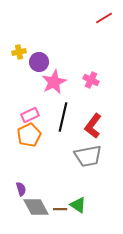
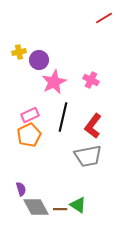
purple circle: moved 2 px up
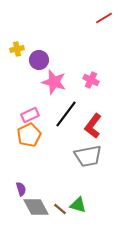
yellow cross: moved 2 px left, 3 px up
pink star: rotated 30 degrees counterclockwise
black line: moved 3 px right, 3 px up; rotated 24 degrees clockwise
green triangle: rotated 18 degrees counterclockwise
brown line: rotated 40 degrees clockwise
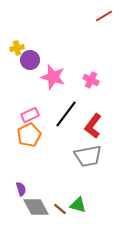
red line: moved 2 px up
yellow cross: moved 1 px up
purple circle: moved 9 px left
pink star: moved 1 px left, 5 px up
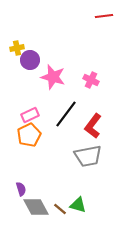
red line: rotated 24 degrees clockwise
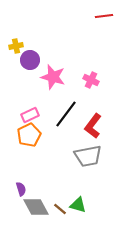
yellow cross: moved 1 px left, 2 px up
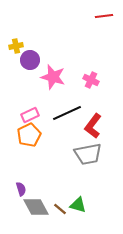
black line: moved 1 px right, 1 px up; rotated 28 degrees clockwise
gray trapezoid: moved 2 px up
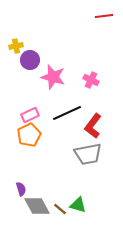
gray diamond: moved 1 px right, 1 px up
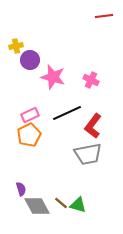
brown line: moved 1 px right, 6 px up
